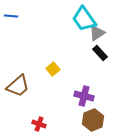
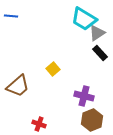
cyan trapezoid: rotated 24 degrees counterclockwise
brown hexagon: moved 1 px left
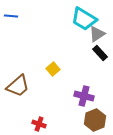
gray triangle: moved 1 px down
brown hexagon: moved 3 px right
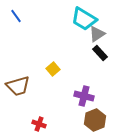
blue line: moved 5 px right; rotated 48 degrees clockwise
brown trapezoid: rotated 25 degrees clockwise
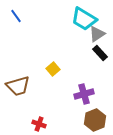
purple cross: moved 2 px up; rotated 30 degrees counterclockwise
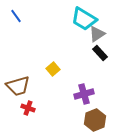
red cross: moved 11 px left, 16 px up
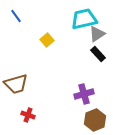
cyan trapezoid: rotated 136 degrees clockwise
black rectangle: moved 2 px left, 1 px down
yellow square: moved 6 px left, 29 px up
brown trapezoid: moved 2 px left, 2 px up
red cross: moved 7 px down
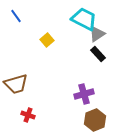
cyan trapezoid: rotated 40 degrees clockwise
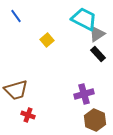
brown trapezoid: moved 6 px down
brown hexagon: rotated 15 degrees counterclockwise
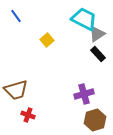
brown hexagon: rotated 20 degrees clockwise
